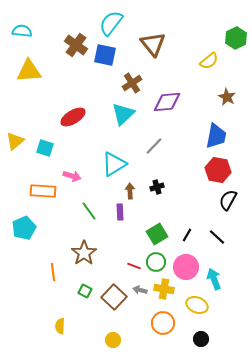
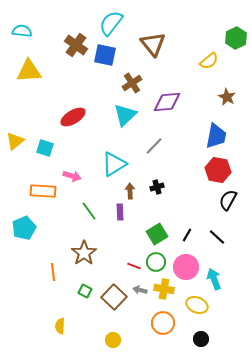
cyan triangle at (123, 114): moved 2 px right, 1 px down
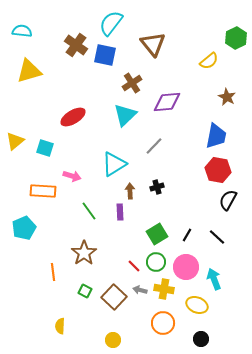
yellow triangle at (29, 71): rotated 12 degrees counterclockwise
red line at (134, 266): rotated 24 degrees clockwise
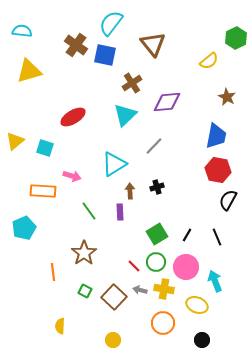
black line at (217, 237): rotated 24 degrees clockwise
cyan arrow at (214, 279): moved 1 px right, 2 px down
black circle at (201, 339): moved 1 px right, 1 px down
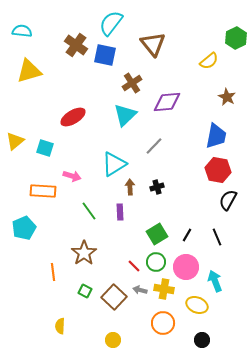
brown arrow at (130, 191): moved 4 px up
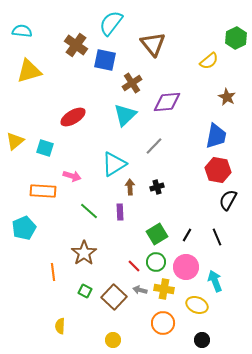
blue square at (105, 55): moved 5 px down
green line at (89, 211): rotated 12 degrees counterclockwise
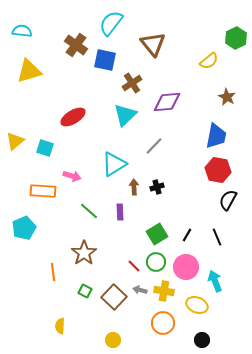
brown arrow at (130, 187): moved 4 px right
yellow cross at (164, 289): moved 2 px down
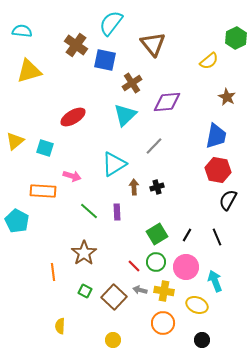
purple rectangle at (120, 212): moved 3 px left
cyan pentagon at (24, 228): moved 7 px left, 7 px up; rotated 20 degrees counterclockwise
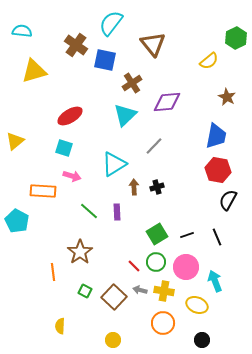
yellow triangle at (29, 71): moved 5 px right
red ellipse at (73, 117): moved 3 px left, 1 px up
cyan square at (45, 148): moved 19 px right
black line at (187, 235): rotated 40 degrees clockwise
brown star at (84, 253): moved 4 px left, 1 px up
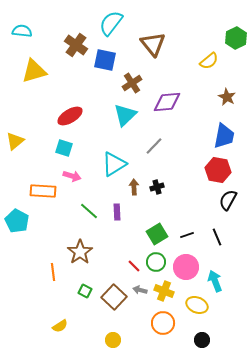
blue trapezoid at (216, 136): moved 8 px right
yellow cross at (164, 291): rotated 12 degrees clockwise
yellow semicircle at (60, 326): rotated 126 degrees counterclockwise
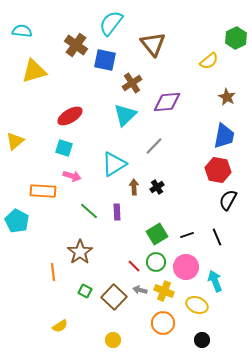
black cross at (157, 187): rotated 16 degrees counterclockwise
